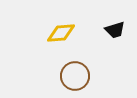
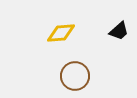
black trapezoid: moved 4 px right, 1 px down; rotated 25 degrees counterclockwise
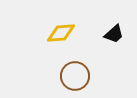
black trapezoid: moved 5 px left, 3 px down
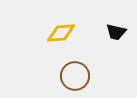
black trapezoid: moved 2 px right, 2 px up; rotated 55 degrees clockwise
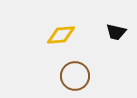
yellow diamond: moved 2 px down
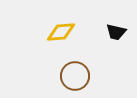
yellow diamond: moved 3 px up
